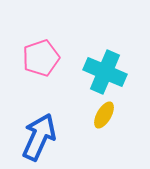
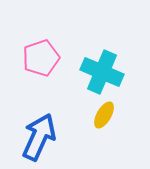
cyan cross: moved 3 px left
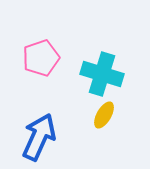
cyan cross: moved 2 px down; rotated 6 degrees counterclockwise
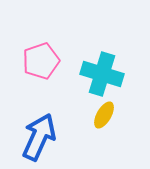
pink pentagon: moved 3 px down
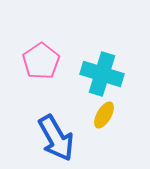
pink pentagon: rotated 15 degrees counterclockwise
blue arrow: moved 17 px right, 1 px down; rotated 126 degrees clockwise
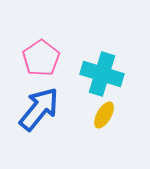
pink pentagon: moved 3 px up
blue arrow: moved 17 px left, 29 px up; rotated 111 degrees counterclockwise
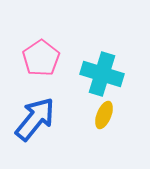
blue arrow: moved 4 px left, 10 px down
yellow ellipse: rotated 8 degrees counterclockwise
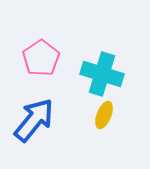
blue arrow: moved 1 px left, 1 px down
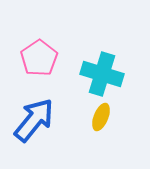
pink pentagon: moved 2 px left
yellow ellipse: moved 3 px left, 2 px down
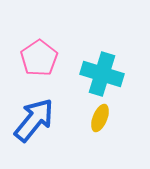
yellow ellipse: moved 1 px left, 1 px down
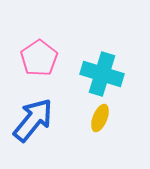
blue arrow: moved 1 px left
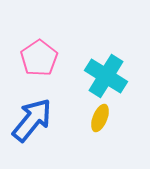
cyan cross: moved 4 px right, 2 px down; rotated 15 degrees clockwise
blue arrow: moved 1 px left
